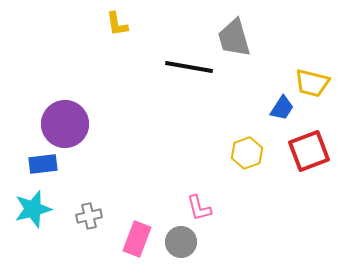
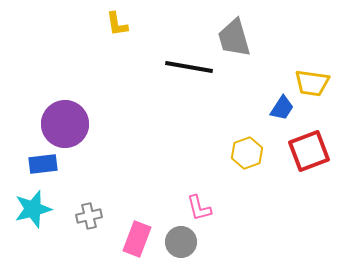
yellow trapezoid: rotated 6 degrees counterclockwise
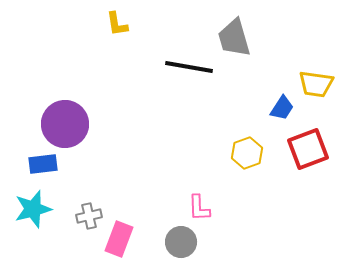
yellow trapezoid: moved 4 px right, 1 px down
red square: moved 1 px left, 2 px up
pink L-shape: rotated 12 degrees clockwise
pink rectangle: moved 18 px left
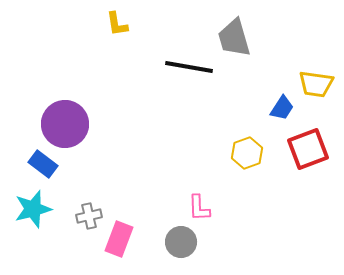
blue rectangle: rotated 44 degrees clockwise
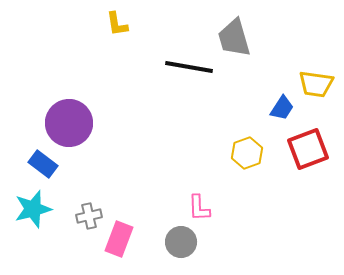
purple circle: moved 4 px right, 1 px up
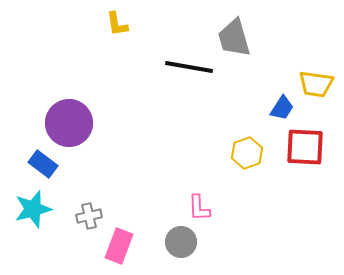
red square: moved 3 px left, 2 px up; rotated 24 degrees clockwise
pink rectangle: moved 7 px down
